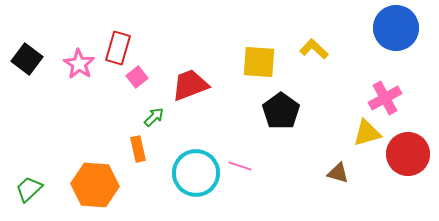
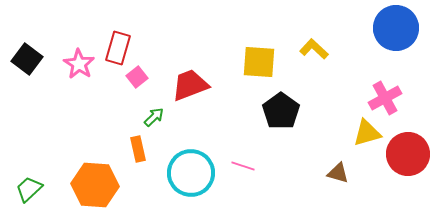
pink line: moved 3 px right
cyan circle: moved 5 px left
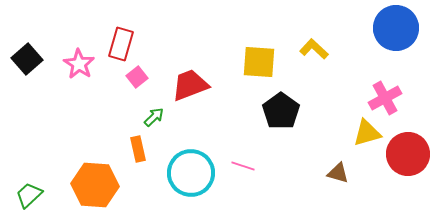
red rectangle: moved 3 px right, 4 px up
black square: rotated 12 degrees clockwise
green trapezoid: moved 6 px down
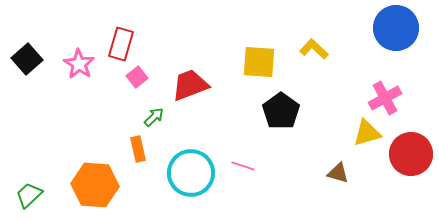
red circle: moved 3 px right
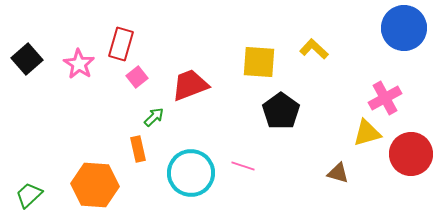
blue circle: moved 8 px right
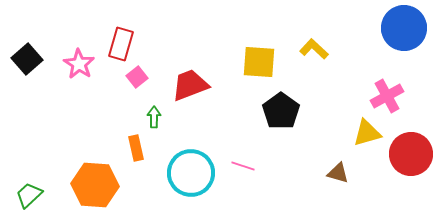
pink cross: moved 2 px right, 2 px up
green arrow: rotated 45 degrees counterclockwise
orange rectangle: moved 2 px left, 1 px up
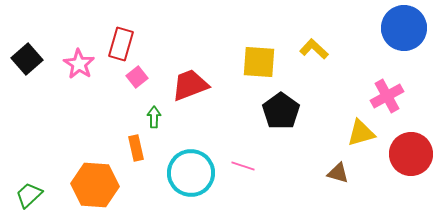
yellow triangle: moved 6 px left
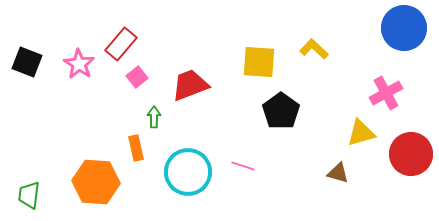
red rectangle: rotated 24 degrees clockwise
black square: moved 3 px down; rotated 28 degrees counterclockwise
pink cross: moved 1 px left, 3 px up
cyan circle: moved 3 px left, 1 px up
orange hexagon: moved 1 px right, 3 px up
green trapezoid: rotated 40 degrees counterclockwise
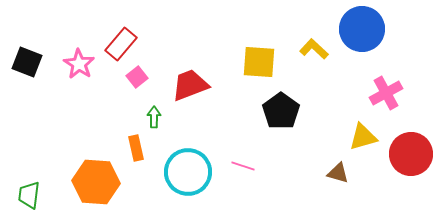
blue circle: moved 42 px left, 1 px down
yellow triangle: moved 2 px right, 4 px down
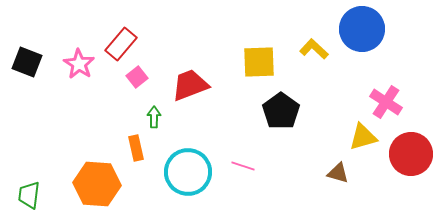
yellow square: rotated 6 degrees counterclockwise
pink cross: moved 9 px down; rotated 28 degrees counterclockwise
orange hexagon: moved 1 px right, 2 px down
